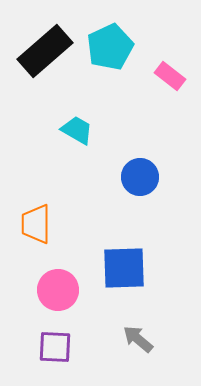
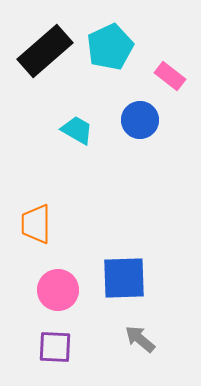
blue circle: moved 57 px up
blue square: moved 10 px down
gray arrow: moved 2 px right
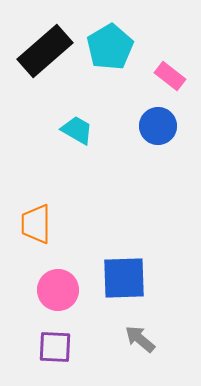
cyan pentagon: rotated 6 degrees counterclockwise
blue circle: moved 18 px right, 6 px down
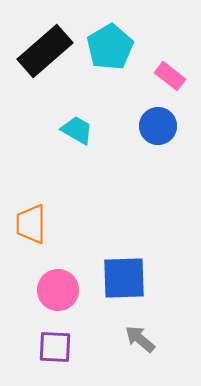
orange trapezoid: moved 5 px left
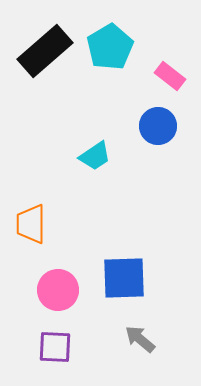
cyan trapezoid: moved 18 px right, 26 px down; rotated 116 degrees clockwise
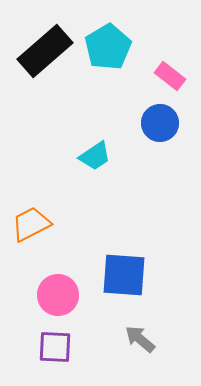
cyan pentagon: moved 2 px left
blue circle: moved 2 px right, 3 px up
orange trapezoid: rotated 63 degrees clockwise
blue square: moved 3 px up; rotated 6 degrees clockwise
pink circle: moved 5 px down
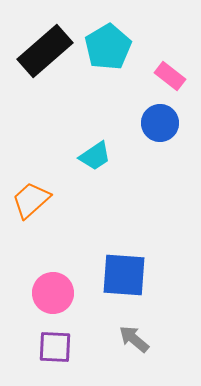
orange trapezoid: moved 24 px up; rotated 15 degrees counterclockwise
pink circle: moved 5 px left, 2 px up
gray arrow: moved 6 px left
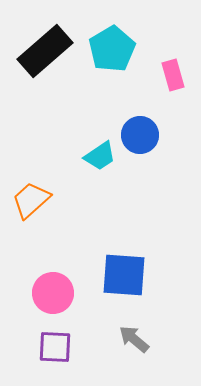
cyan pentagon: moved 4 px right, 2 px down
pink rectangle: moved 3 px right, 1 px up; rotated 36 degrees clockwise
blue circle: moved 20 px left, 12 px down
cyan trapezoid: moved 5 px right
